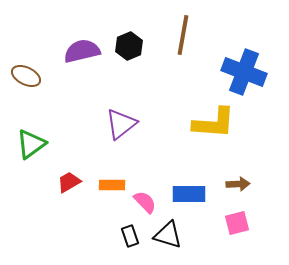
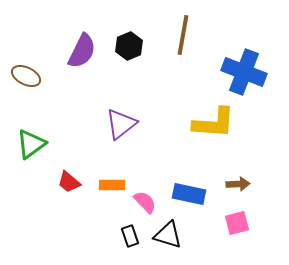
purple semicircle: rotated 129 degrees clockwise
red trapezoid: rotated 110 degrees counterclockwise
blue rectangle: rotated 12 degrees clockwise
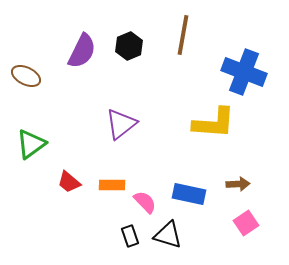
pink square: moved 9 px right; rotated 20 degrees counterclockwise
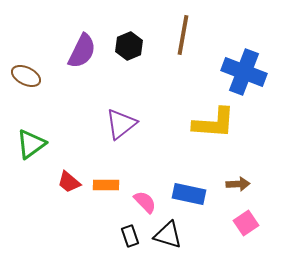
orange rectangle: moved 6 px left
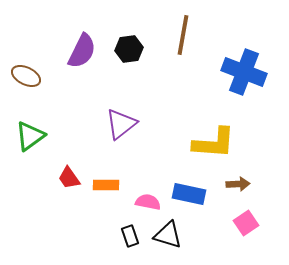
black hexagon: moved 3 px down; rotated 16 degrees clockwise
yellow L-shape: moved 20 px down
green triangle: moved 1 px left, 8 px up
red trapezoid: moved 4 px up; rotated 15 degrees clockwise
pink semicircle: moved 3 px right; rotated 35 degrees counterclockwise
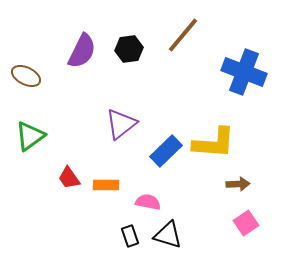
brown line: rotated 30 degrees clockwise
blue rectangle: moved 23 px left, 43 px up; rotated 56 degrees counterclockwise
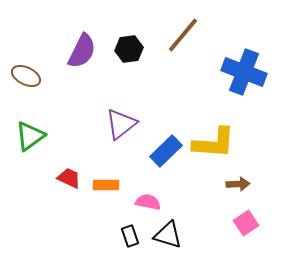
red trapezoid: rotated 150 degrees clockwise
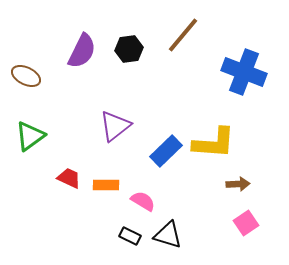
purple triangle: moved 6 px left, 2 px down
pink semicircle: moved 5 px left, 1 px up; rotated 20 degrees clockwise
black rectangle: rotated 45 degrees counterclockwise
